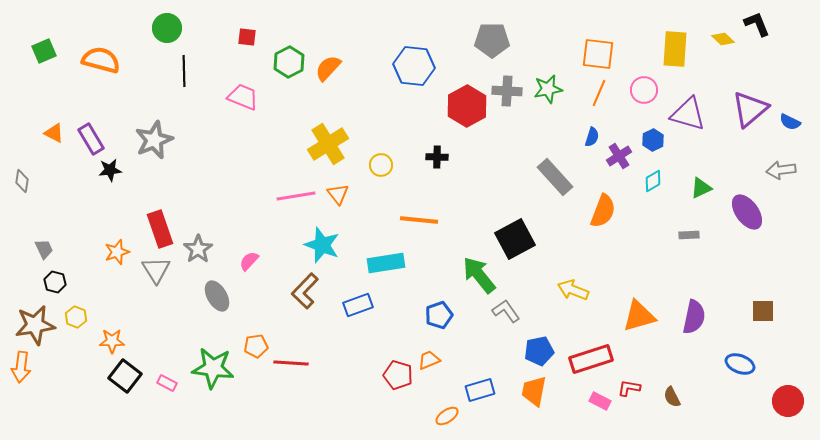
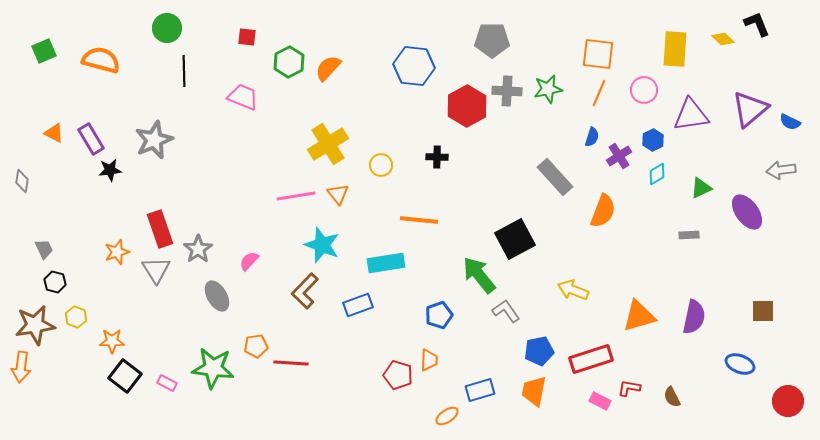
purple triangle at (688, 114): moved 3 px right, 1 px down; rotated 24 degrees counterclockwise
cyan diamond at (653, 181): moved 4 px right, 7 px up
orange trapezoid at (429, 360): rotated 115 degrees clockwise
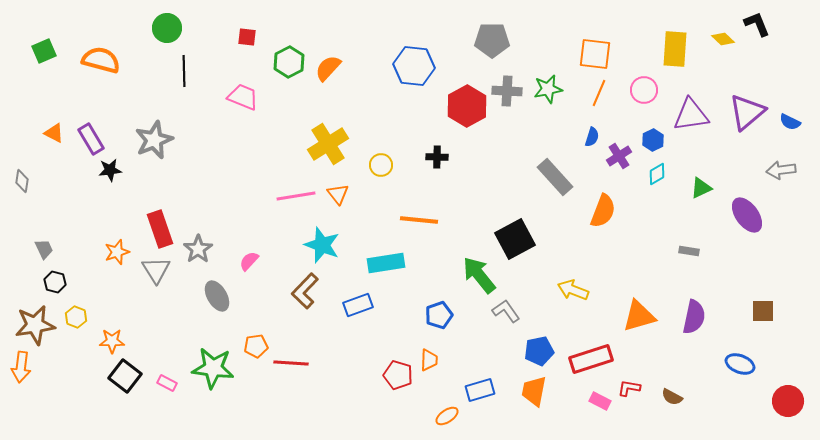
orange square at (598, 54): moved 3 px left
purple triangle at (750, 109): moved 3 px left, 3 px down
purple ellipse at (747, 212): moved 3 px down
gray rectangle at (689, 235): moved 16 px down; rotated 12 degrees clockwise
brown semicircle at (672, 397): rotated 35 degrees counterclockwise
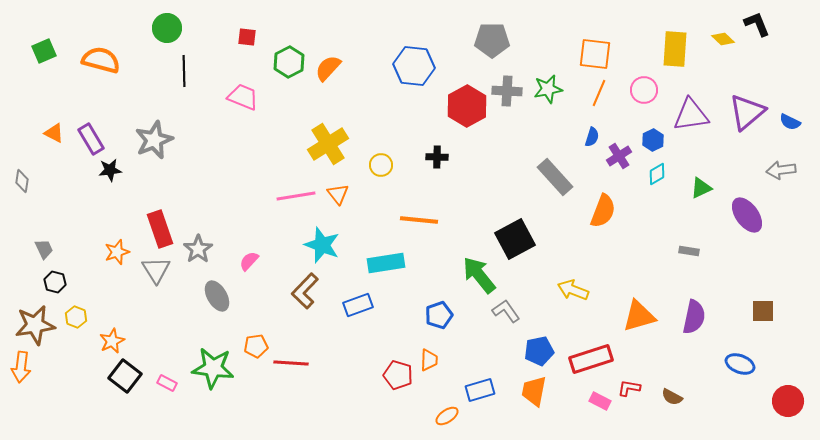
orange star at (112, 341): rotated 25 degrees counterclockwise
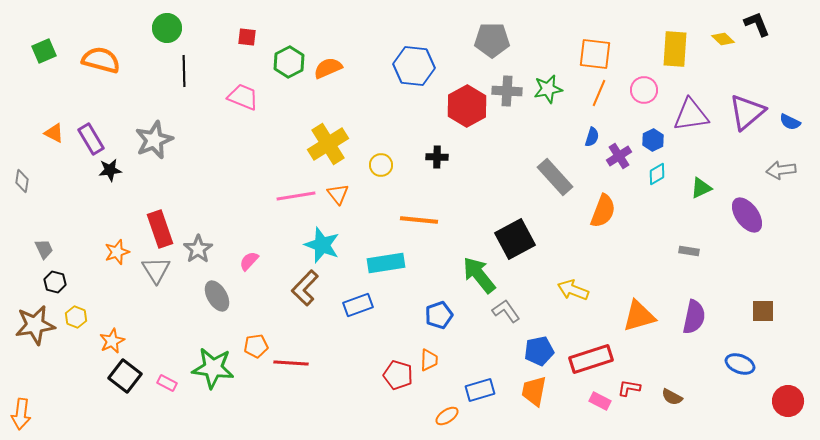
orange semicircle at (328, 68): rotated 24 degrees clockwise
brown L-shape at (305, 291): moved 3 px up
orange arrow at (21, 367): moved 47 px down
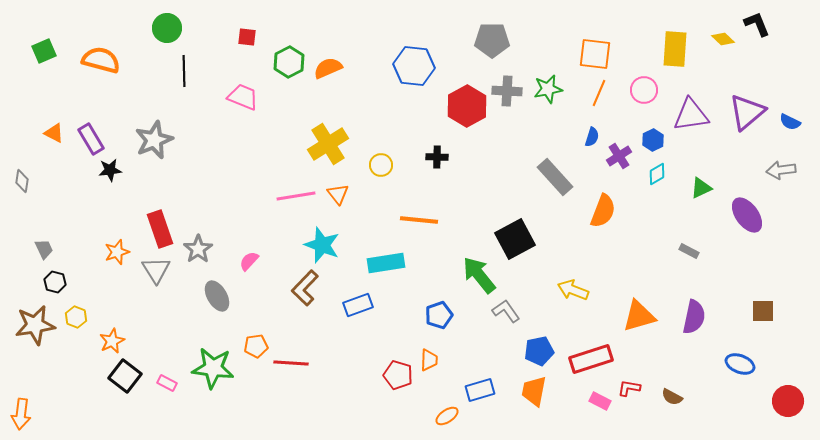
gray rectangle at (689, 251): rotated 18 degrees clockwise
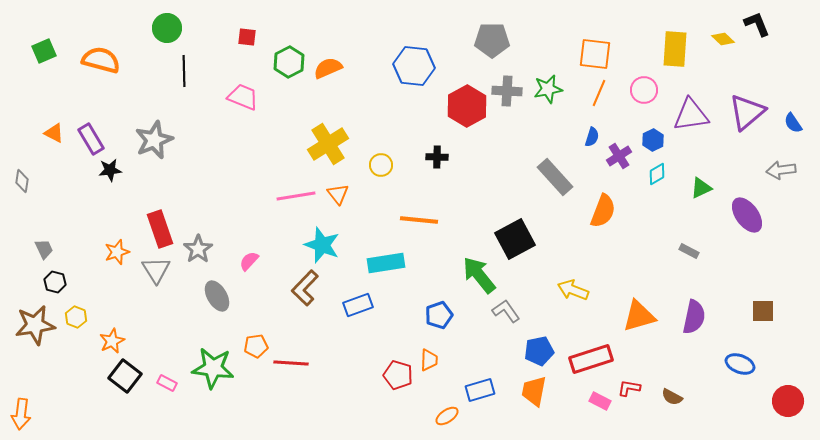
blue semicircle at (790, 122): moved 3 px right, 1 px down; rotated 30 degrees clockwise
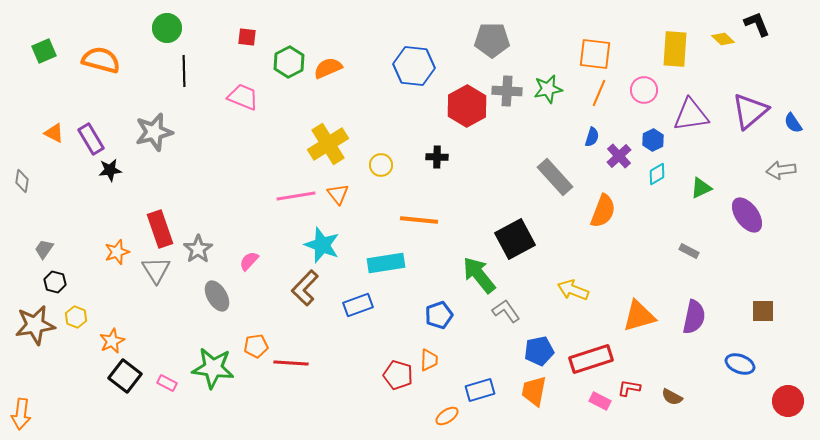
purple triangle at (747, 112): moved 3 px right, 1 px up
gray star at (154, 140): moved 8 px up; rotated 9 degrees clockwise
purple cross at (619, 156): rotated 10 degrees counterclockwise
gray trapezoid at (44, 249): rotated 120 degrees counterclockwise
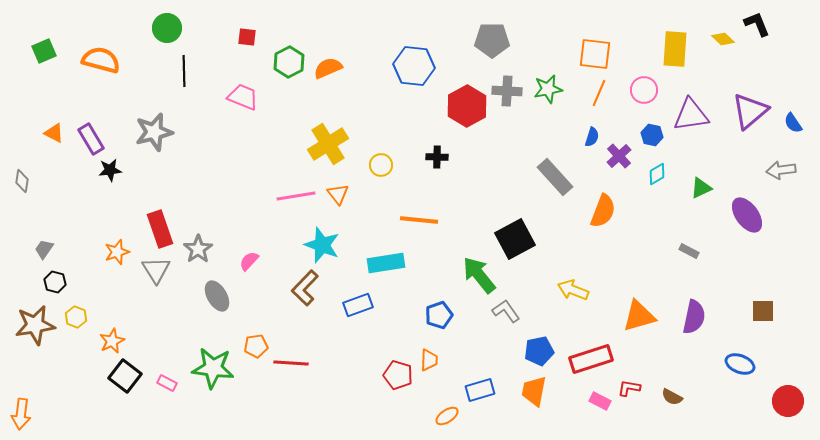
blue hexagon at (653, 140): moved 1 px left, 5 px up; rotated 20 degrees counterclockwise
